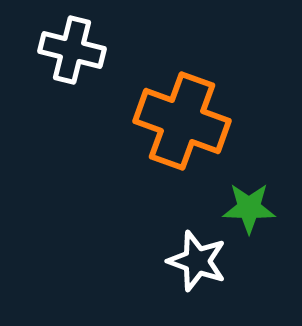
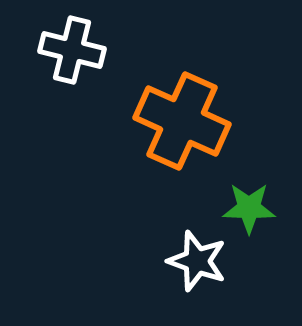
orange cross: rotated 4 degrees clockwise
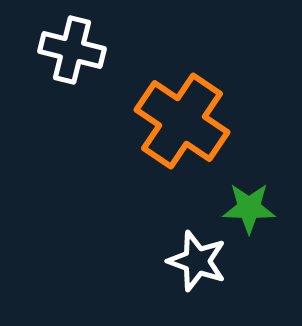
orange cross: rotated 10 degrees clockwise
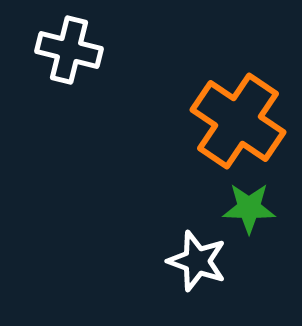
white cross: moved 3 px left
orange cross: moved 56 px right
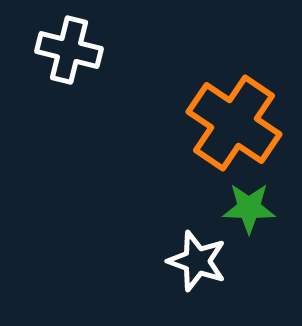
orange cross: moved 4 px left, 2 px down
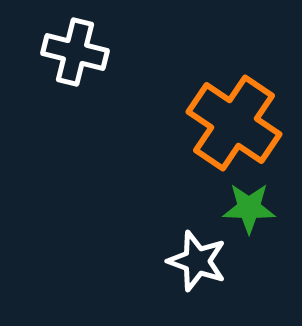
white cross: moved 6 px right, 2 px down
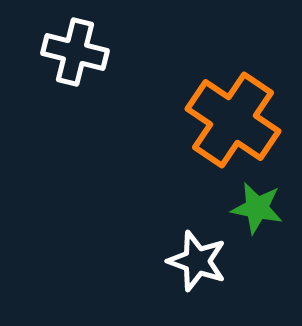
orange cross: moved 1 px left, 3 px up
green star: moved 8 px right; rotated 10 degrees clockwise
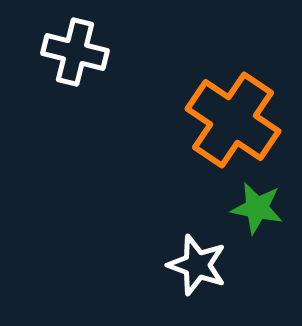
white star: moved 4 px down
